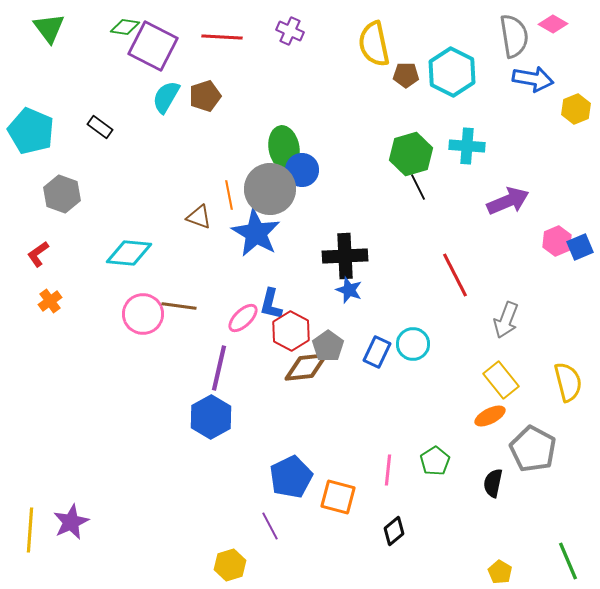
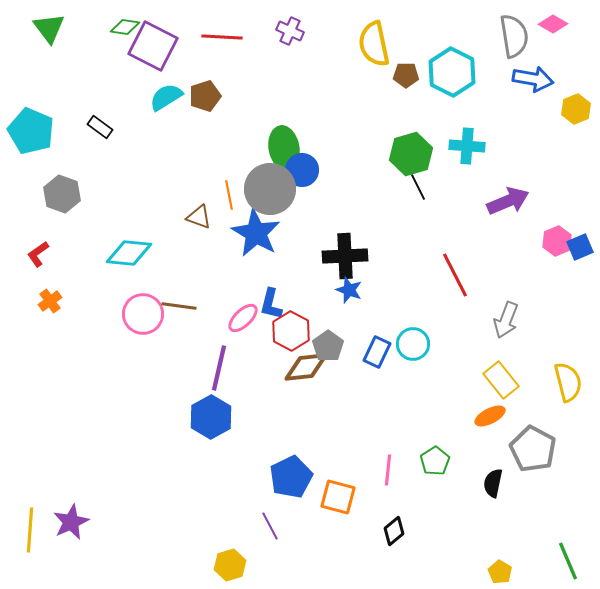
cyan semicircle at (166, 97): rotated 28 degrees clockwise
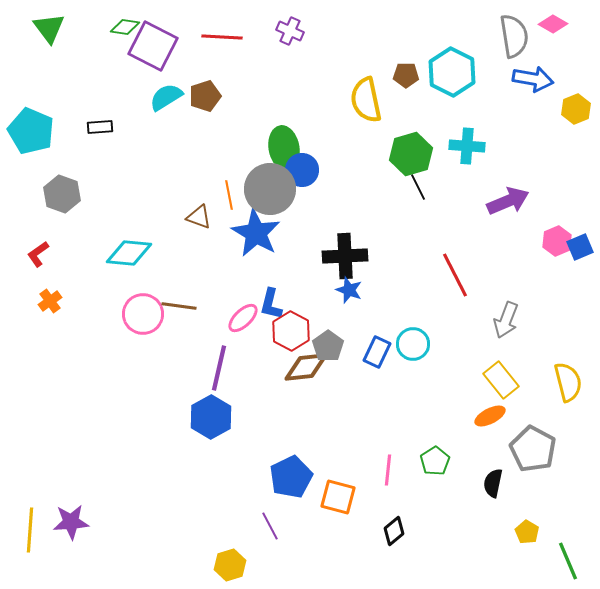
yellow semicircle at (374, 44): moved 8 px left, 56 px down
black rectangle at (100, 127): rotated 40 degrees counterclockwise
purple star at (71, 522): rotated 21 degrees clockwise
yellow pentagon at (500, 572): moved 27 px right, 40 px up
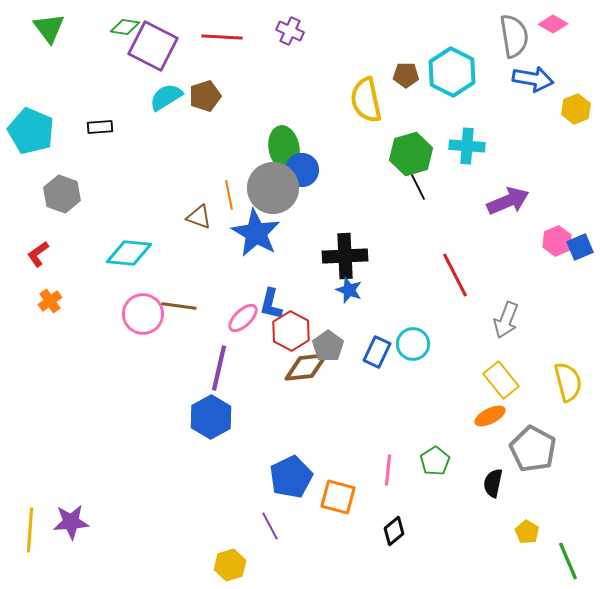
gray circle at (270, 189): moved 3 px right, 1 px up
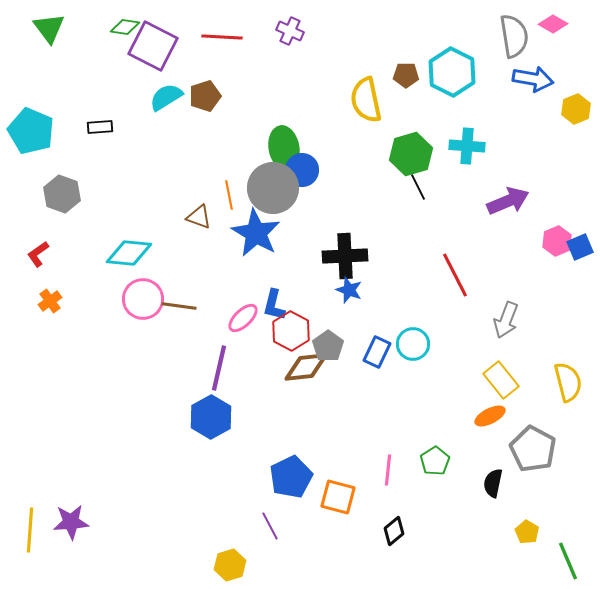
blue L-shape at (271, 304): moved 3 px right, 1 px down
pink circle at (143, 314): moved 15 px up
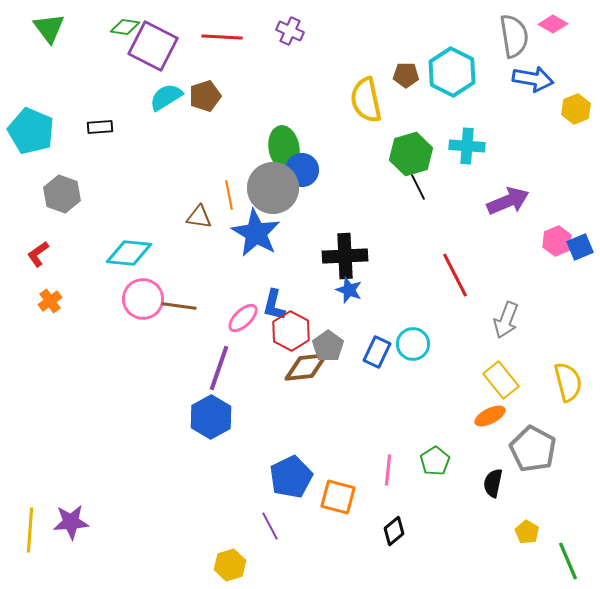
brown triangle at (199, 217): rotated 12 degrees counterclockwise
purple line at (219, 368): rotated 6 degrees clockwise
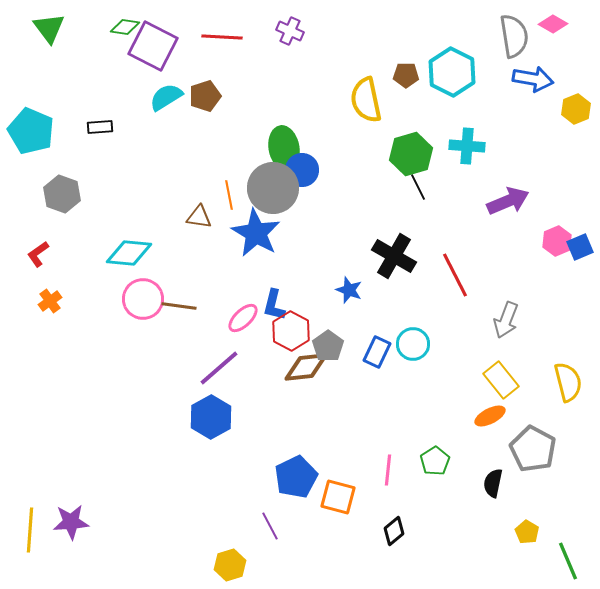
black cross at (345, 256): moved 49 px right; rotated 33 degrees clockwise
purple line at (219, 368): rotated 30 degrees clockwise
blue pentagon at (291, 477): moved 5 px right
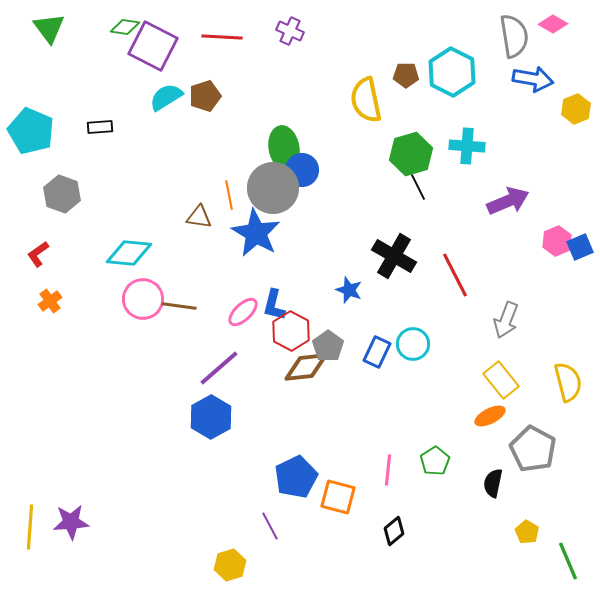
pink ellipse at (243, 318): moved 6 px up
yellow line at (30, 530): moved 3 px up
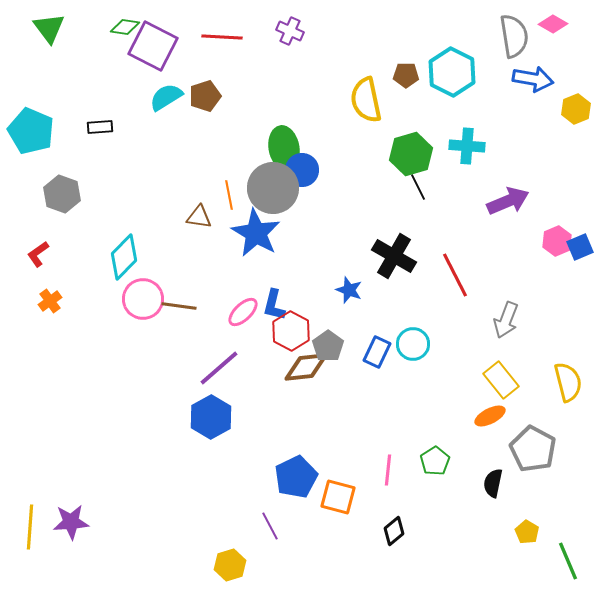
cyan diamond at (129, 253): moved 5 px left, 4 px down; rotated 51 degrees counterclockwise
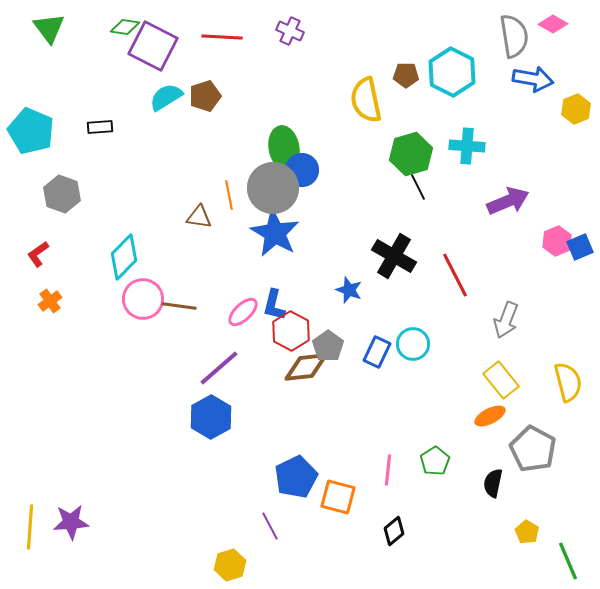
blue star at (256, 233): moved 19 px right
